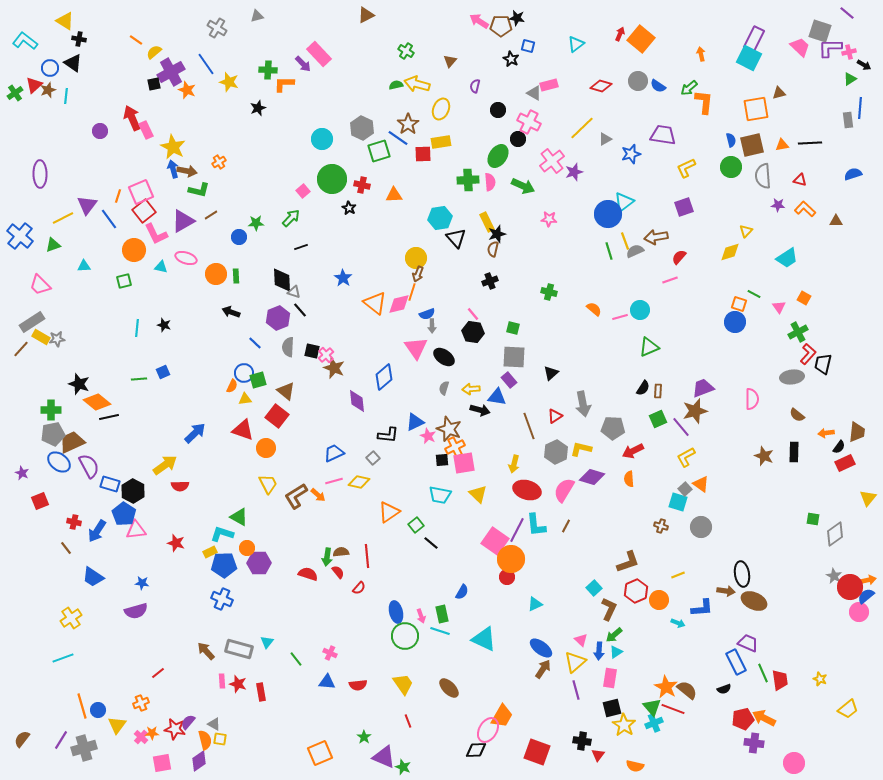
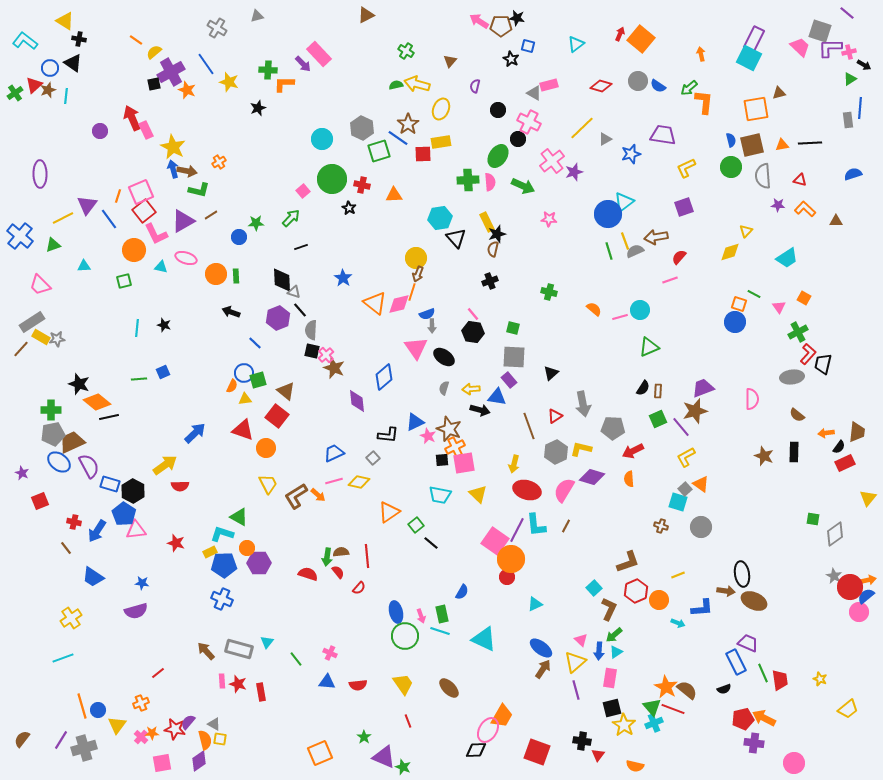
gray semicircle at (288, 347): moved 23 px right, 17 px up
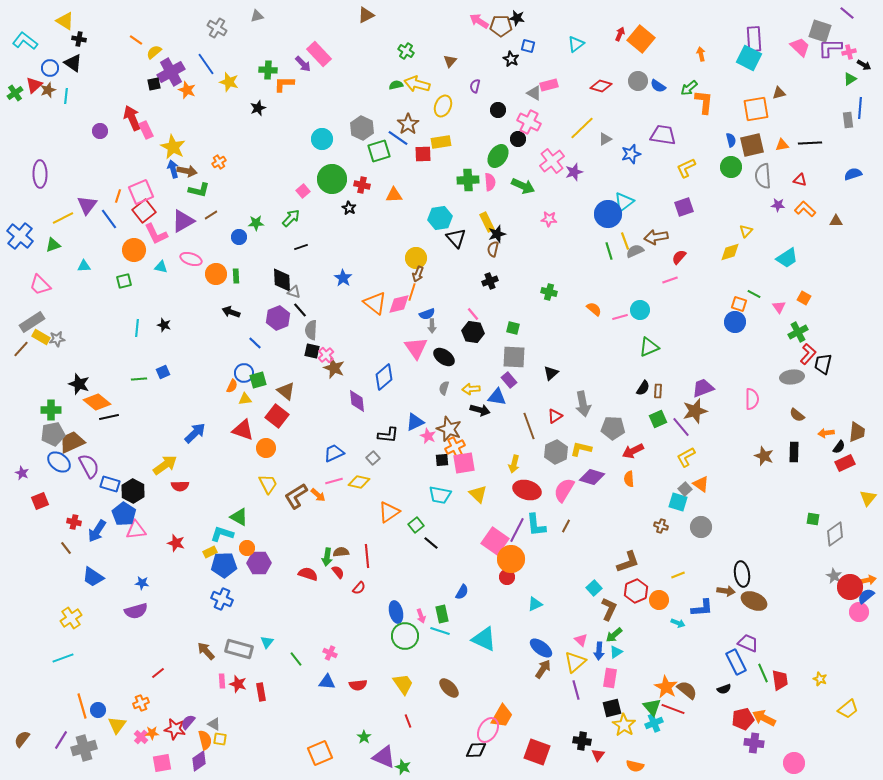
purple rectangle at (754, 39): rotated 30 degrees counterclockwise
yellow ellipse at (441, 109): moved 2 px right, 3 px up
pink ellipse at (186, 258): moved 5 px right, 1 px down
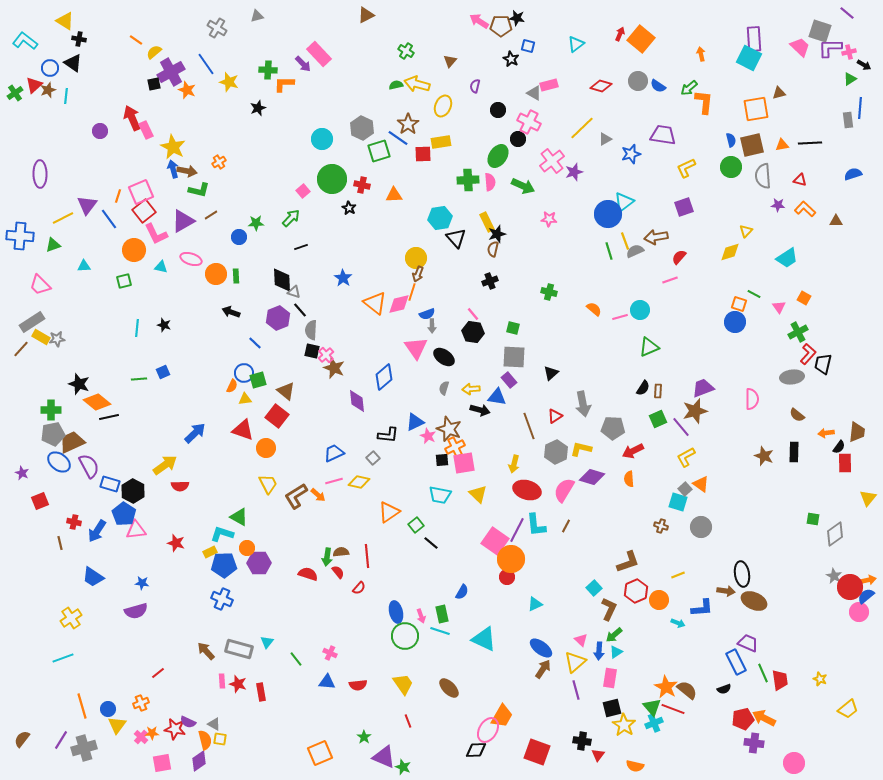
blue cross at (20, 236): rotated 36 degrees counterclockwise
red rectangle at (845, 463): rotated 66 degrees counterclockwise
brown line at (66, 548): moved 6 px left, 5 px up; rotated 24 degrees clockwise
blue circle at (98, 710): moved 10 px right, 1 px up
purple semicircle at (188, 722): rotated 105 degrees counterclockwise
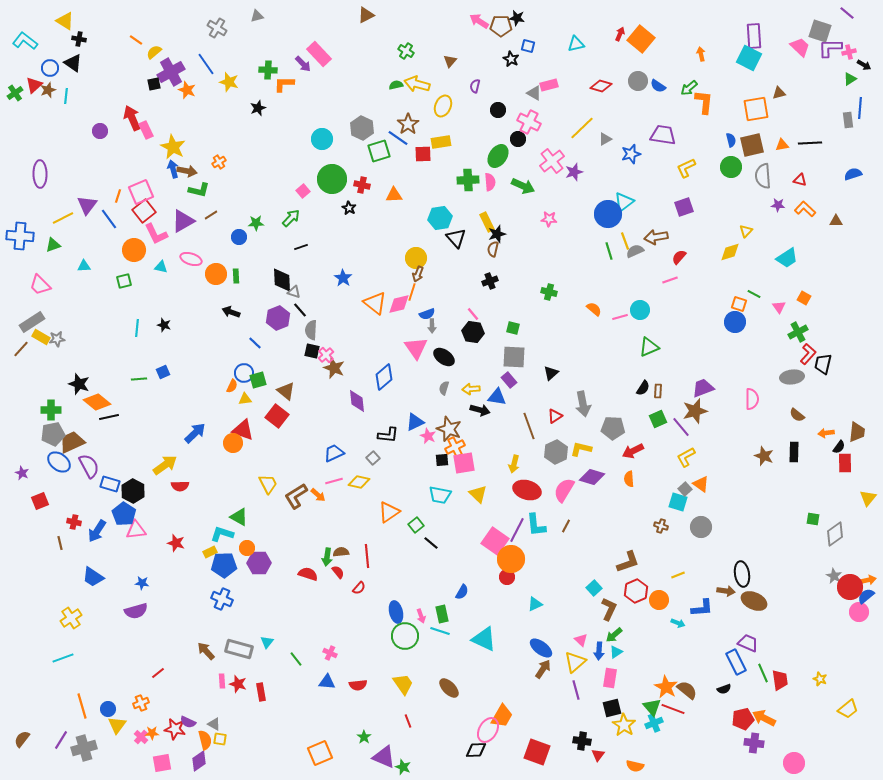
purple rectangle at (754, 39): moved 3 px up
cyan triangle at (576, 44): rotated 24 degrees clockwise
orange circle at (266, 448): moved 33 px left, 5 px up
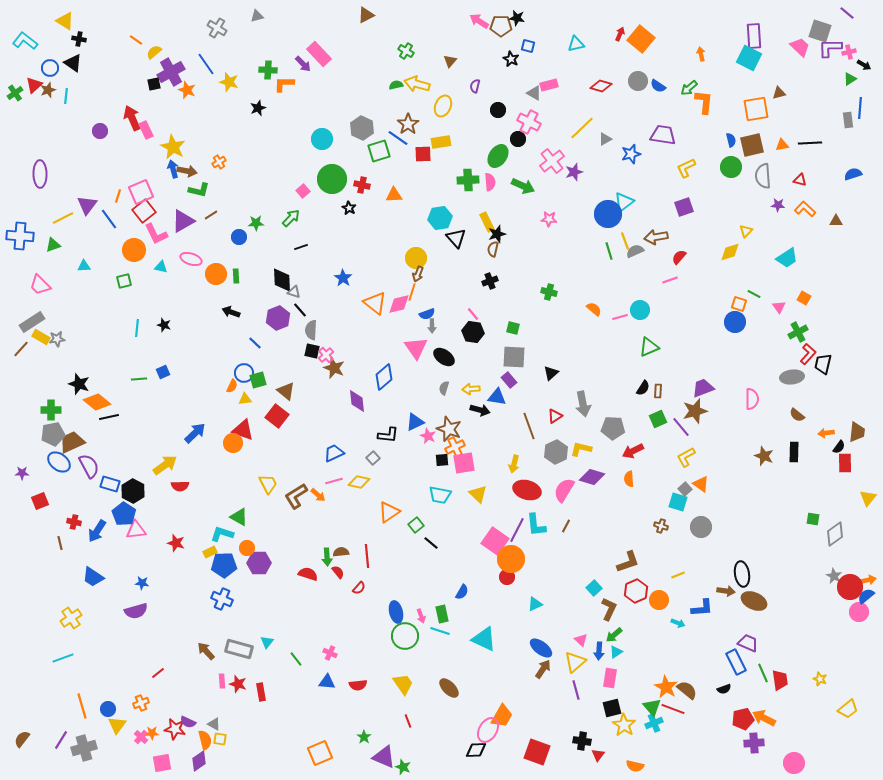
purple star at (22, 473): rotated 24 degrees counterclockwise
green arrow at (327, 557): rotated 12 degrees counterclockwise
purple cross at (754, 743): rotated 12 degrees counterclockwise
